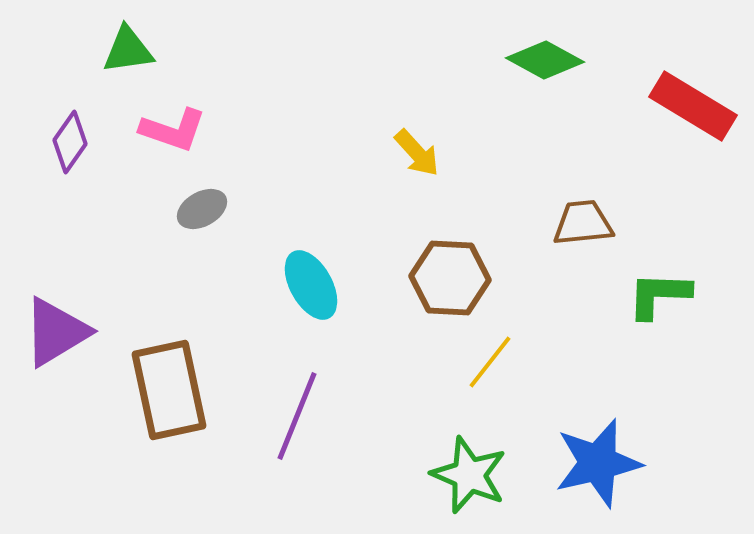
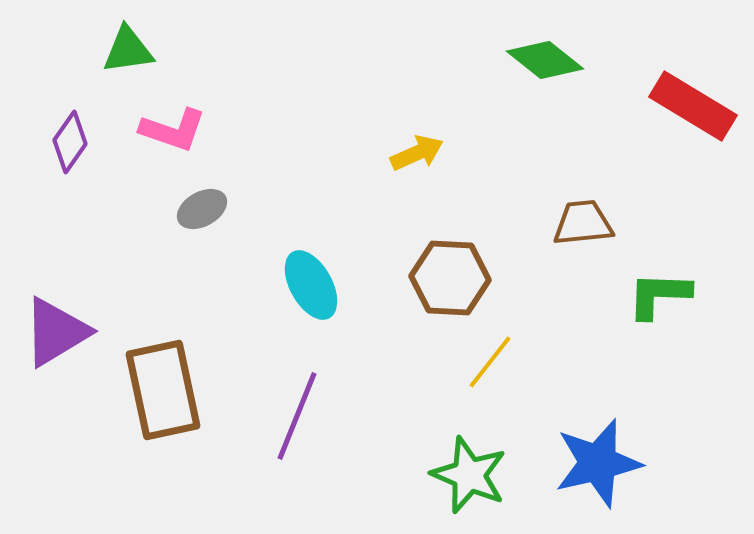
green diamond: rotated 10 degrees clockwise
yellow arrow: rotated 72 degrees counterclockwise
brown rectangle: moved 6 px left
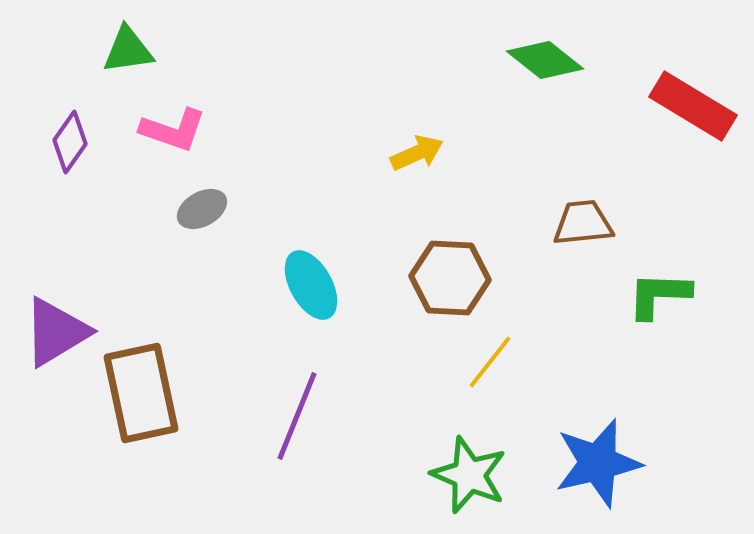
brown rectangle: moved 22 px left, 3 px down
